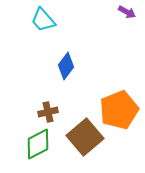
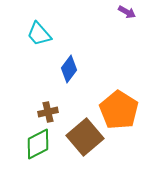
cyan trapezoid: moved 4 px left, 14 px down
blue diamond: moved 3 px right, 3 px down
orange pentagon: rotated 18 degrees counterclockwise
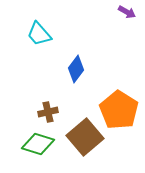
blue diamond: moved 7 px right
green diamond: rotated 44 degrees clockwise
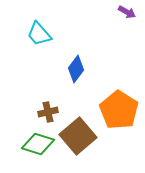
brown square: moved 7 px left, 1 px up
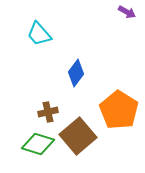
blue diamond: moved 4 px down
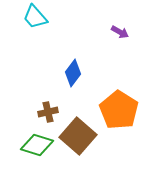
purple arrow: moved 7 px left, 20 px down
cyan trapezoid: moved 4 px left, 17 px up
blue diamond: moved 3 px left
brown square: rotated 9 degrees counterclockwise
green diamond: moved 1 px left, 1 px down
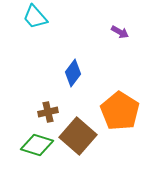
orange pentagon: moved 1 px right, 1 px down
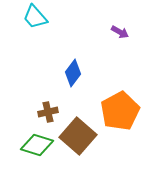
orange pentagon: rotated 12 degrees clockwise
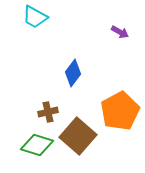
cyan trapezoid: rotated 20 degrees counterclockwise
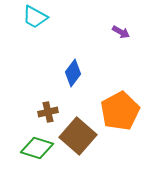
purple arrow: moved 1 px right
green diamond: moved 3 px down
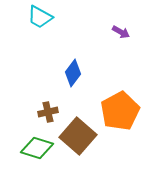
cyan trapezoid: moved 5 px right
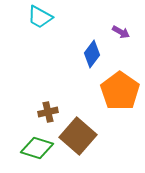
blue diamond: moved 19 px right, 19 px up
orange pentagon: moved 20 px up; rotated 9 degrees counterclockwise
